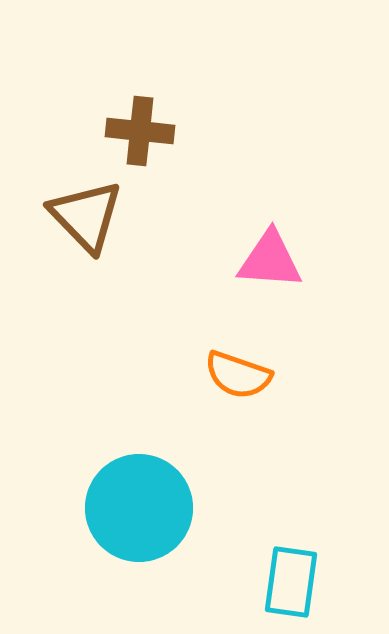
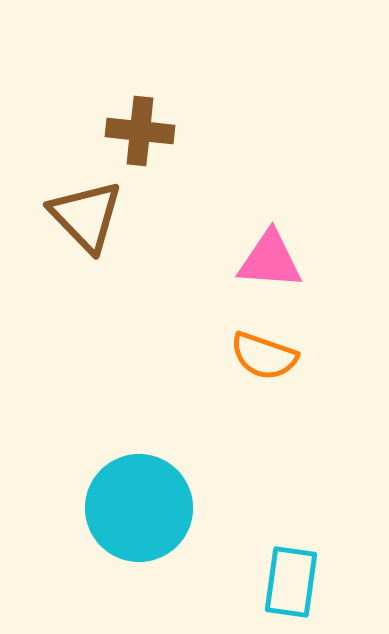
orange semicircle: moved 26 px right, 19 px up
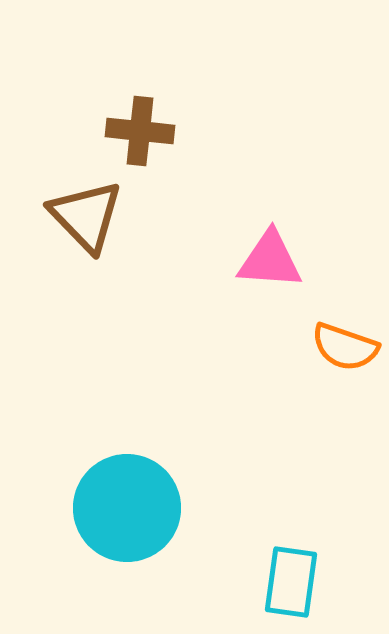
orange semicircle: moved 81 px right, 9 px up
cyan circle: moved 12 px left
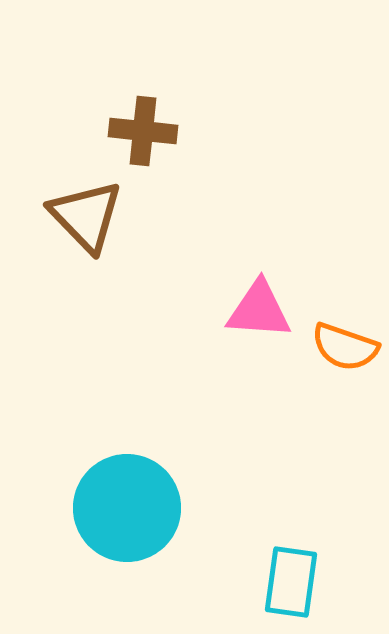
brown cross: moved 3 px right
pink triangle: moved 11 px left, 50 px down
